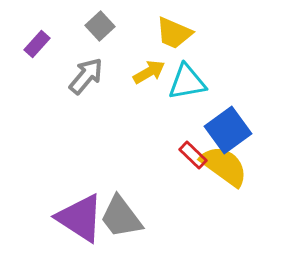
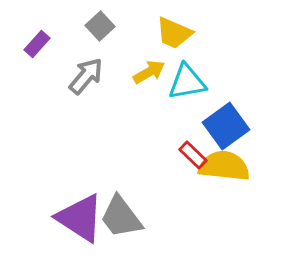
blue square: moved 2 px left, 4 px up
yellow semicircle: rotated 30 degrees counterclockwise
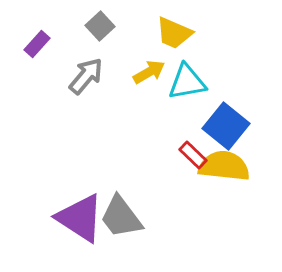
blue square: rotated 15 degrees counterclockwise
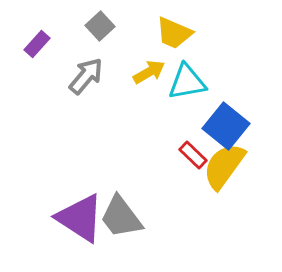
yellow semicircle: rotated 60 degrees counterclockwise
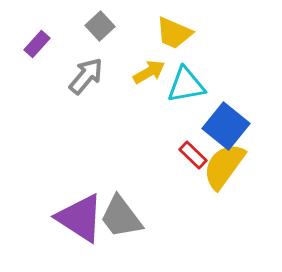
cyan triangle: moved 1 px left, 3 px down
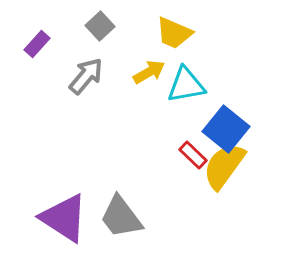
blue square: moved 3 px down
purple triangle: moved 16 px left
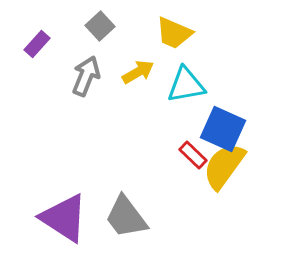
yellow arrow: moved 11 px left
gray arrow: rotated 18 degrees counterclockwise
blue square: moved 3 px left; rotated 15 degrees counterclockwise
gray trapezoid: moved 5 px right
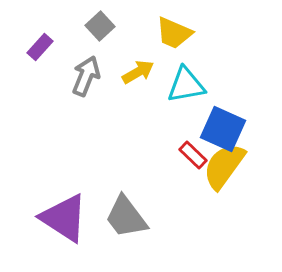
purple rectangle: moved 3 px right, 3 px down
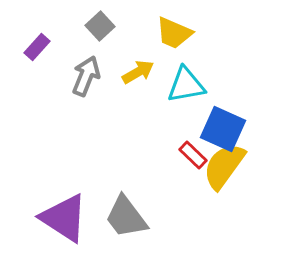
purple rectangle: moved 3 px left
